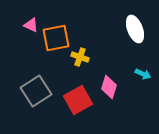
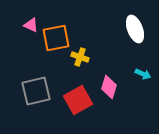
gray square: rotated 20 degrees clockwise
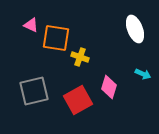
orange square: rotated 20 degrees clockwise
gray square: moved 2 px left
